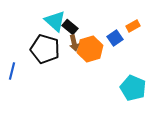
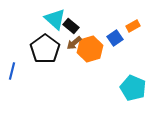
cyan triangle: moved 2 px up
black rectangle: moved 1 px right, 1 px up
brown arrow: rotated 63 degrees clockwise
black pentagon: rotated 20 degrees clockwise
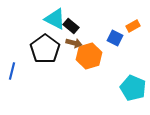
cyan triangle: rotated 15 degrees counterclockwise
blue square: rotated 28 degrees counterclockwise
brown arrow: rotated 126 degrees counterclockwise
orange hexagon: moved 1 px left, 7 px down
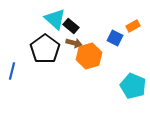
cyan triangle: rotated 15 degrees clockwise
cyan pentagon: moved 2 px up
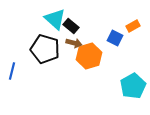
black pentagon: rotated 20 degrees counterclockwise
cyan pentagon: rotated 20 degrees clockwise
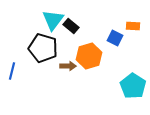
cyan triangle: moved 2 px left, 1 px down; rotated 25 degrees clockwise
orange rectangle: rotated 32 degrees clockwise
brown arrow: moved 6 px left, 23 px down; rotated 14 degrees counterclockwise
black pentagon: moved 2 px left, 1 px up
cyan pentagon: rotated 10 degrees counterclockwise
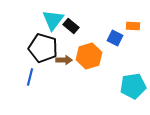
brown arrow: moved 4 px left, 6 px up
blue line: moved 18 px right, 6 px down
cyan pentagon: rotated 30 degrees clockwise
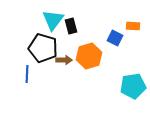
black rectangle: rotated 35 degrees clockwise
blue line: moved 3 px left, 3 px up; rotated 12 degrees counterclockwise
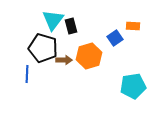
blue square: rotated 28 degrees clockwise
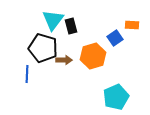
orange rectangle: moved 1 px left, 1 px up
orange hexagon: moved 4 px right
cyan pentagon: moved 17 px left, 11 px down; rotated 15 degrees counterclockwise
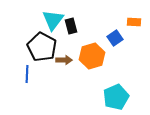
orange rectangle: moved 2 px right, 3 px up
black pentagon: moved 1 px left, 1 px up; rotated 12 degrees clockwise
orange hexagon: moved 1 px left
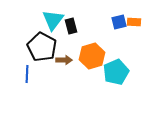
blue square: moved 4 px right, 16 px up; rotated 21 degrees clockwise
cyan pentagon: moved 25 px up
